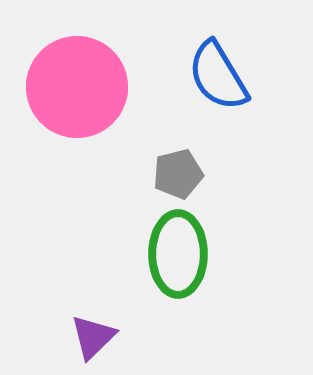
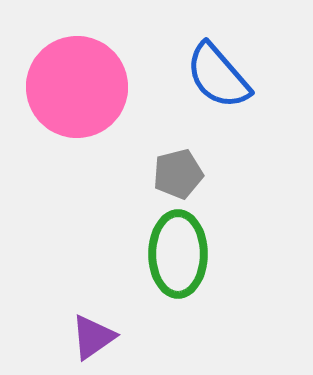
blue semicircle: rotated 10 degrees counterclockwise
purple triangle: rotated 9 degrees clockwise
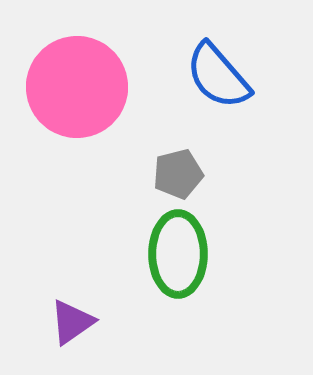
purple triangle: moved 21 px left, 15 px up
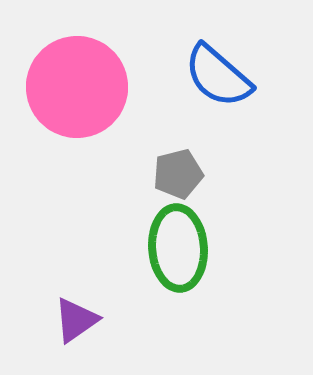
blue semicircle: rotated 8 degrees counterclockwise
green ellipse: moved 6 px up; rotated 4 degrees counterclockwise
purple triangle: moved 4 px right, 2 px up
